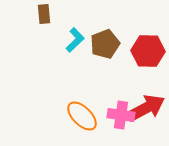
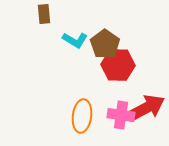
cyan L-shape: rotated 75 degrees clockwise
brown pentagon: rotated 16 degrees counterclockwise
red hexagon: moved 30 px left, 14 px down
orange ellipse: rotated 52 degrees clockwise
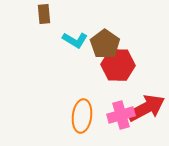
pink cross: rotated 24 degrees counterclockwise
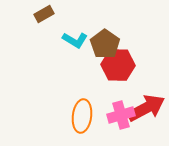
brown rectangle: rotated 66 degrees clockwise
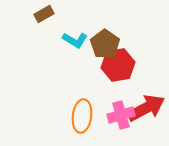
red hexagon: rotated 12 degrees counterclockwise
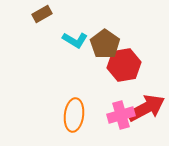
brown rectangle: moved 2 px left
red hexagon: moved 6 px right
orange ellipse: moved 8 px left, 1 px up
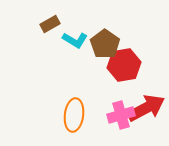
brown rectangle: moved 8 px right, 10 px down
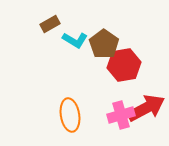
brown pentagon: moved 1 px left
orange ellipse: moved 4 px left; rotated 16 degrees counterclockwise
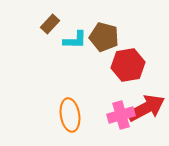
brown rectangle: rotated 18 degrees counterclockwise
cyan L-shape: rotated 30 degrees counterclockwise
brown pentagon: moved 7 px up; rotated 20 degrees counterclockwise
red hexagon: moved 4 px right
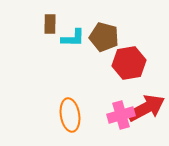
brown rectangle: rotated 42 degrees counterclockwise
cyan L-shape: moved 2 px left, 2 px up
red hexagon: moved 1 px right, 2 px up
